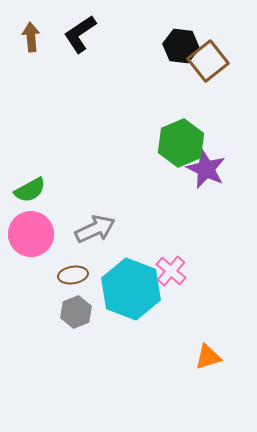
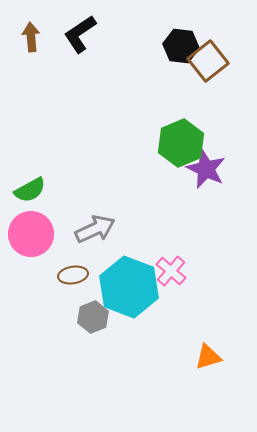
cyan hexagon: moved 2 px left, 2 px up
gray hexagon: moved 17 px right, 5 px down
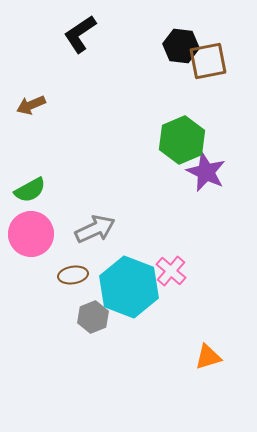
brown arrow: moved 68 px down; rotated 108 degrees counterclockwise
brown square: rotated 27 degrees clockwise
green hexagon: moved 1 px right, 3 px up
purple star: moved 3 px down
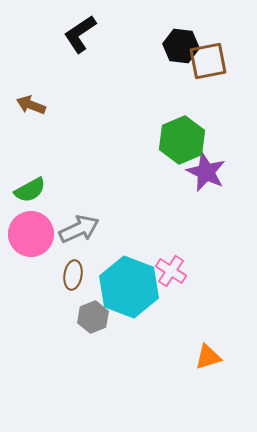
brown arrow: rotated 44 degrees clockwise
gray arrow: moved 16 px left
pink cross: rotated 8 degrees counterclockwise
brown ellipse: rotated 72 degrees counterclockwise
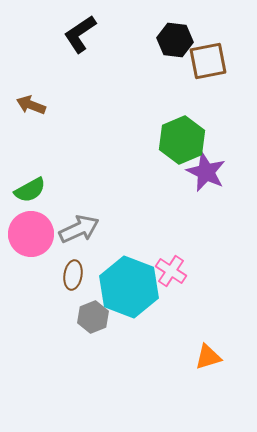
black hexagon: moved 6 px left, 6 px up
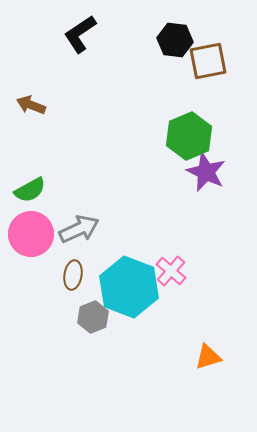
green hexagon: moved 7 px right, 4 px up
pink cross: rotated 8 degrees clockwise
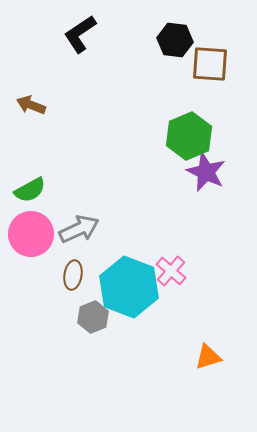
brown square: moved 2 px right, 3 px down; rotated 15 degrees clockwise
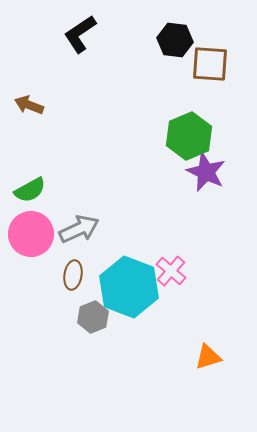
brown arrow: moved 2 px left
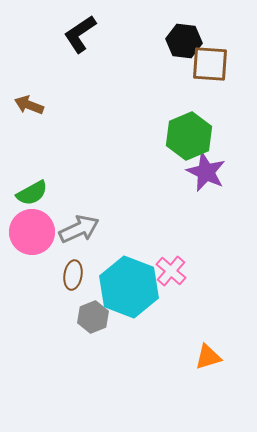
black hexagon: moved 9 px right, 1 px down
green semicircle: moved 2 px right, 3 px down
pink circle: moved 1 px right, 2 px up
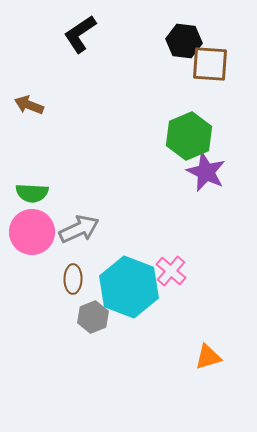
green semicircle: rotated 32 degrees clockwise
brown ellipse: moved 4 px down; rotated 8 degrees counterclockwise
